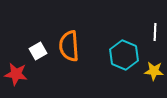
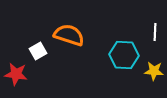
orange semicircle: moved 11 px up; rotated 112 degrees clockwise
cyan hexagon: rotated 20 degrees counterclockwise
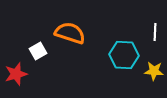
orange semicircle: moved 1 px right, 2 px up
red star: rotated 25 degrees counterclockwise
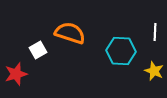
white square: moved 1 px up
cyan hexagon: moved 3 px left, 4 px up
yellow star: rotated 18 degrees clockwise
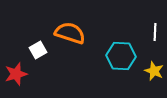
cyan hexagon: moved 5 px down
